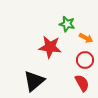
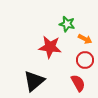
orange arrow: moved 1 px left, 1 px down
red semicircle: moved 4 px left
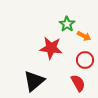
green star: rotated 21 degrees clockwise
orange arrow: moved 1 px left, 3 px up
red star: moved 1 px right, 1 px down
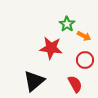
red semicircle: moved 3 px left, 1 px down
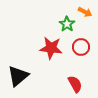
orange arrow: moved 1 px right, 24 px up
red circle: moved 4 px left, 13 px up
black triangle: moved 16 px left, 5 px up
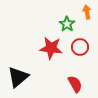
orange arrow: moved 2 px right; rotated 128 degrees counterclockwise
red circle: moved 1 px left
black triangle: moved 1 px down
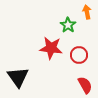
green star: moved 1 px right, 1 px down
red circle: moved 1 px left, 8 px down
black triangle: rotated 25 degrees counterclockwise
red semicircle: moved 10 px right, 1 px down
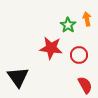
orange arrow: moved 7 px down
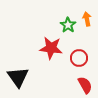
red circle: moved 3 px down
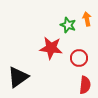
green star: rotated 14 degrees counterclockwise
black triangle: rotated 30 degrees clockwise
red semicircle: rotated 36 degrees clockwise
